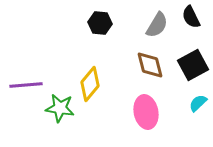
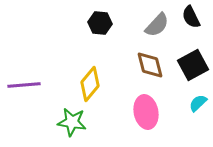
gray semicircle: rotated 12 degrees clockwise
purple line: moved 2 px left
green star: moved 12 px right, 14 px down
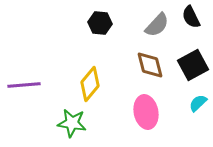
green star: moved 1 px down
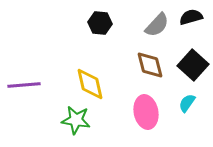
black semicircle: rotated 100 degrees clockwise
black square: rotated 20 degrees counterclockwise
yellow diamond: rotated 52 degrees counterclockwise
cyan semicircle: moved 11 px left; rotated 12 degrees counterclockwise
green star: moved 4 px right, 3 px up
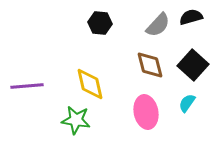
gray semicircle: moved 1 px right
purple line: moved 3 px right, 1 px down
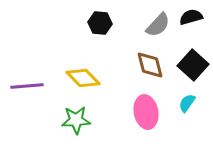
yellow diamond: moved 7 px left, 6 px up; rotated 32 degrees counterclockwise
green star: rotated 12 degrees counterclockwise
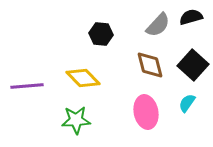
black hexagon: moved 1 px right, 11 px down
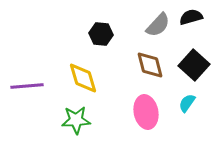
black square: moved 1 px right
yellow diamond: rotated 28 degrees clockwise
